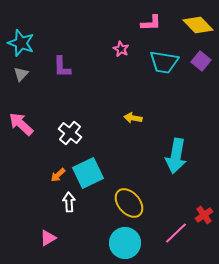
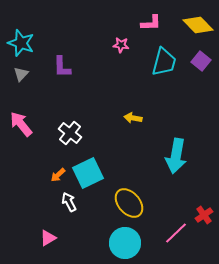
pink star: moved 4 px up; rotated 21 degrees counterclockwise
cyan trapezoid: rotated 84 degrees counterclockwise
pink arrow: rotated 8 degrees clockwise
white arrow: rotated 24 degrees counterclockwise
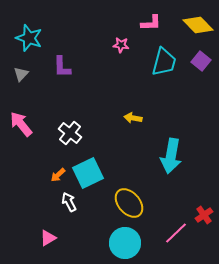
cyan star: moved 8 px right, 5 px up
cyan arrow: moved 5 px left
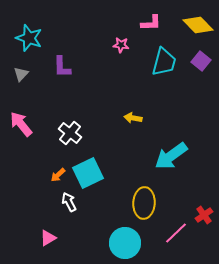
cyan arrow: rotated 44 degrees clockwise
yellow ellipse: moved 15 px right; rotated 44 degrees clockwise
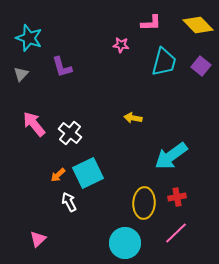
purple square: moved 5 px down
purple L-shape: rotated 15 degrees counterclockwise
pink arrow: moved 13 px right
red cross: moved 27 px left, 18 px up; rotated 24 degrees clockwise
pink triangle: moved 10 px left, 1 px down; rotated 12 degrees counterclockwise
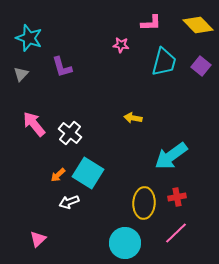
cyan square: rotated 32 degrees counterclockwise
white arrow: rotated 84 degrees counterclockwise
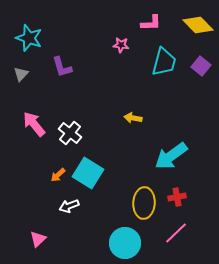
white arrow: moved 4 px down
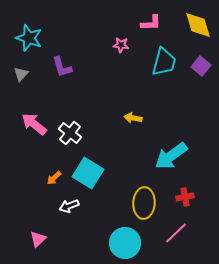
yellow diamond: rotated 28 degrees clockwise
pink arrow: rotated 12 degrees counterclockwise
orange arrow: moved 4 px left, 3 px down
red cross: moved 8 px right
